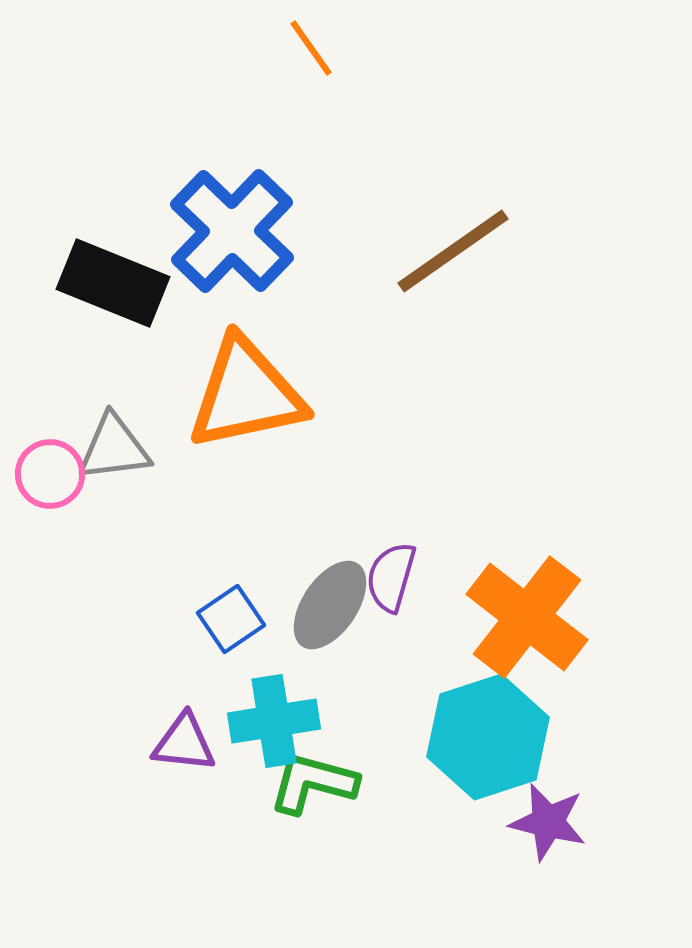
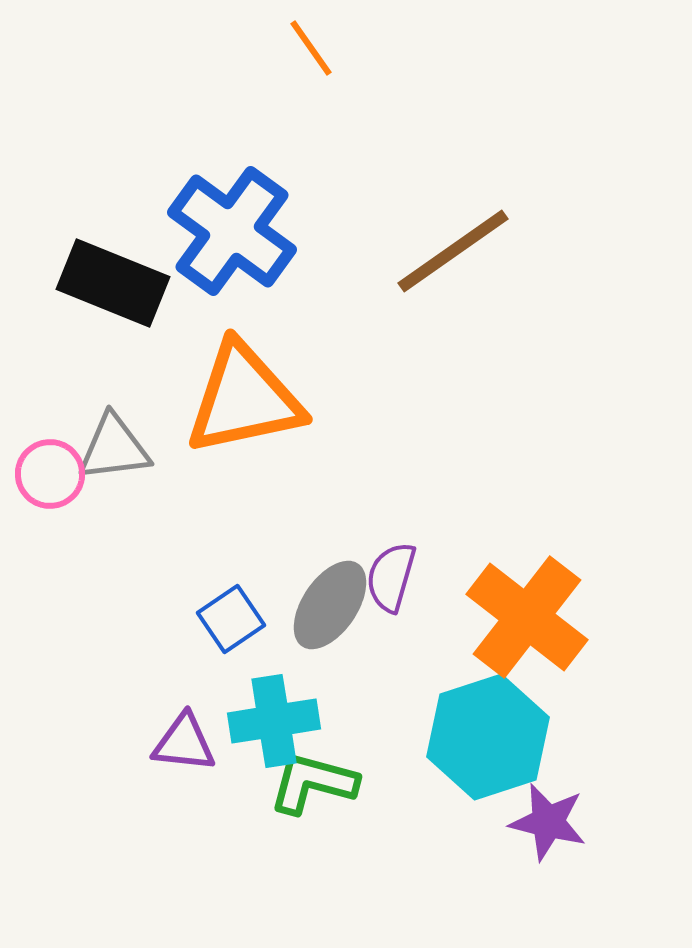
blue cross: rotated 8 degrees counterclockwise
orange triangle: moved 2 px left, 5 px down
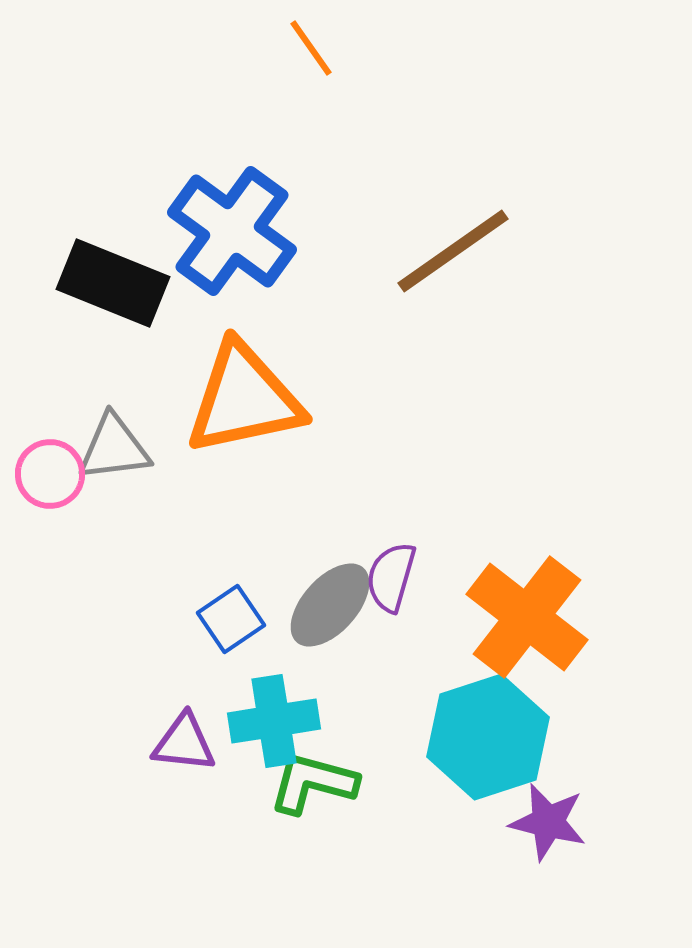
gray ellipse: rotated 8 degrees clockwise
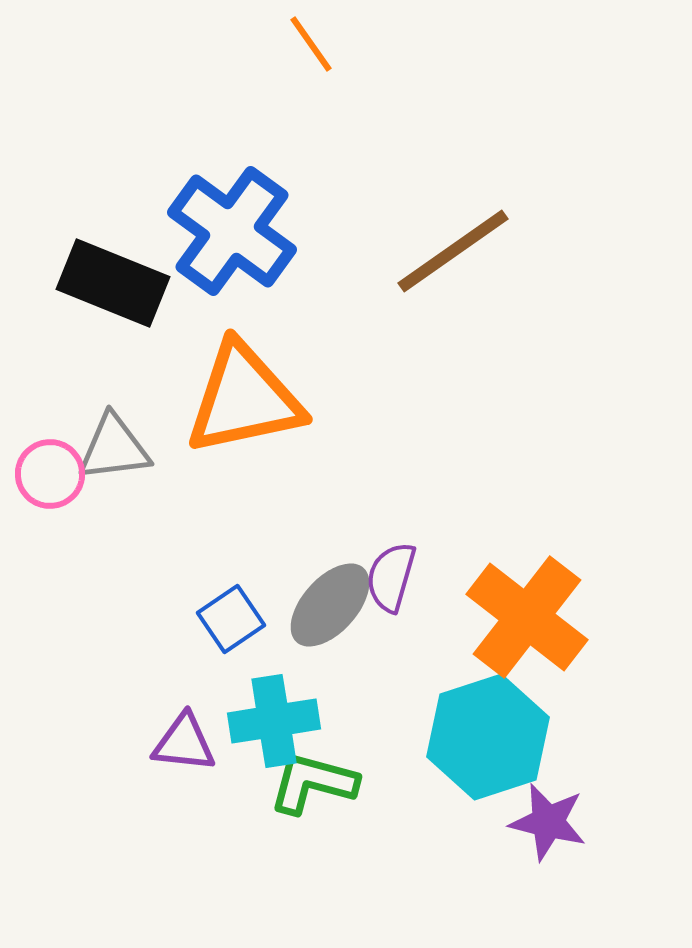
orange line: moved 4 px up
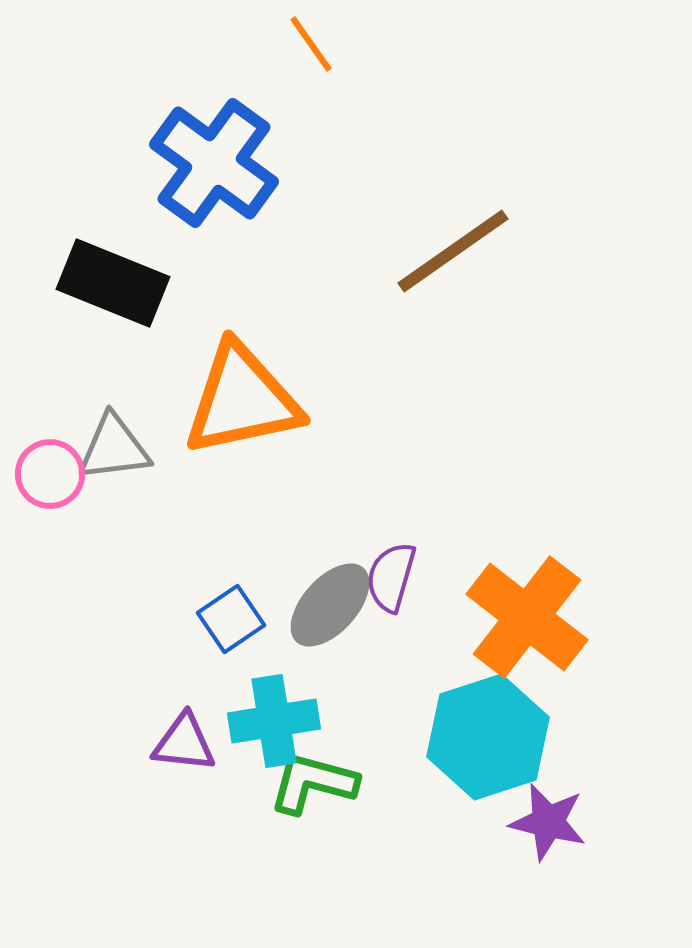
blue cross: moved 18 px left, 68 px up
orange triangle: moved 2 px left, 1 px down
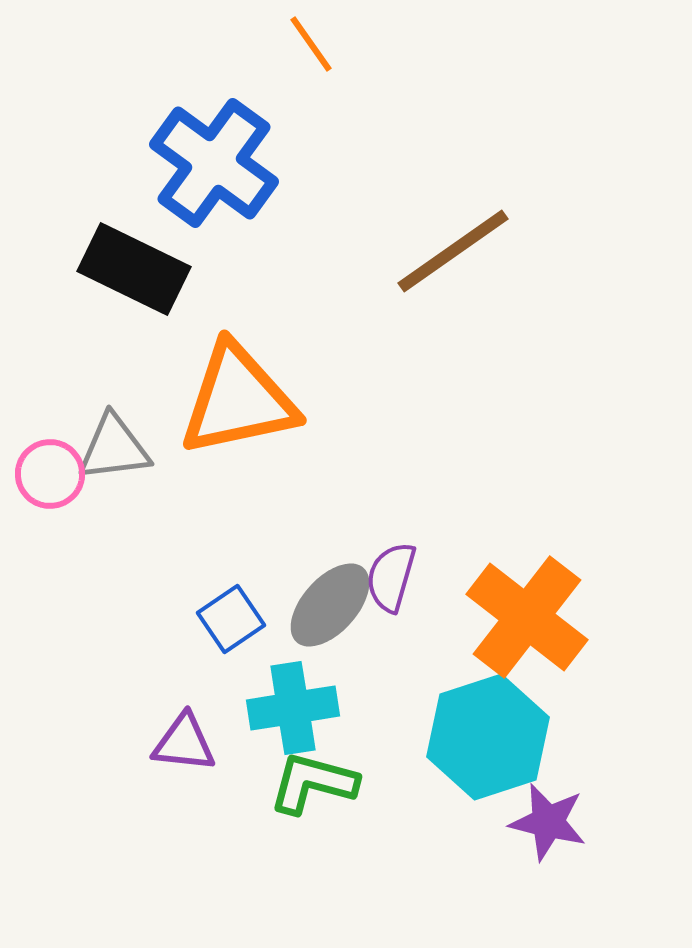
black rectangle: moved 21 px right, 14 px up; rotated 4 degrees clockwise
orange triangle: moved 4 px left
cyan cross: moved 19 px right, 13 px up
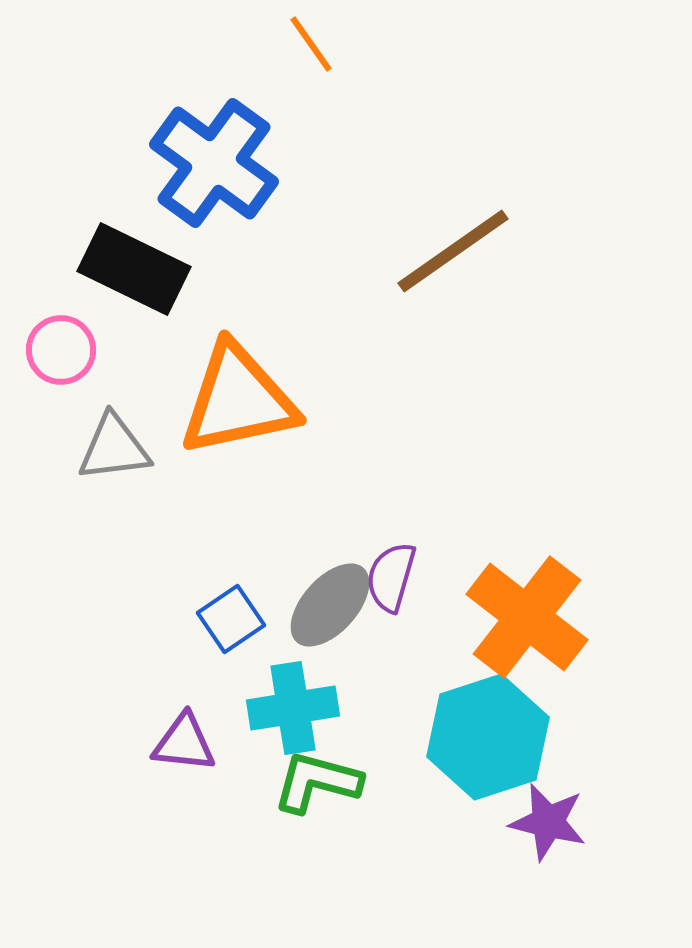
pink circle: moved 11 px right, 124 px up
green L-shape: moved 4 px right, 1 px up
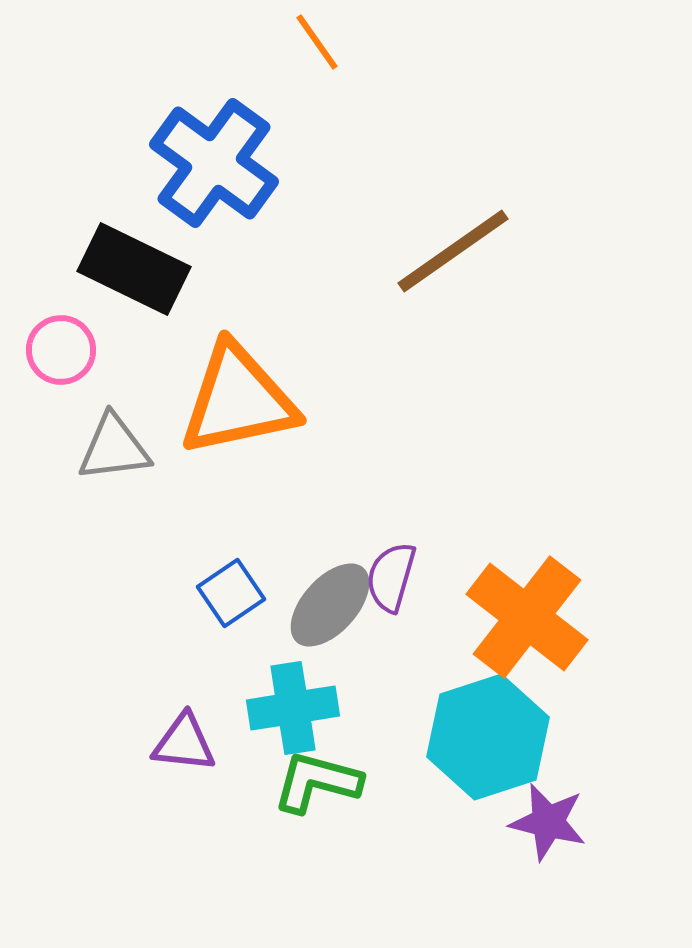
orange line: moved 6 px right, 2 px up
blue square: moved 26 px up
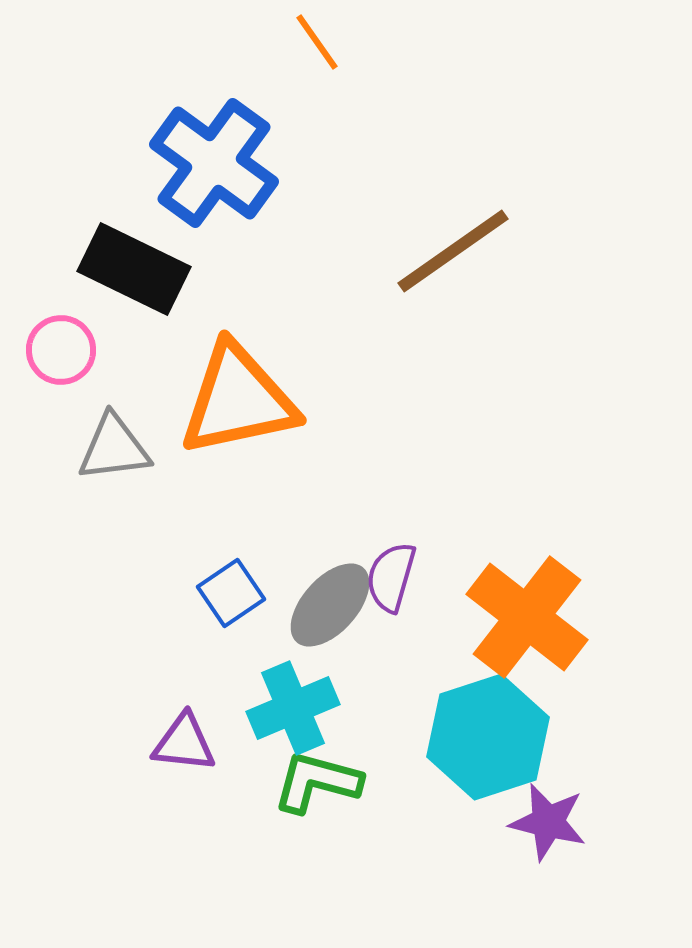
cyan cross: rotated 14 degrees counterclockwise
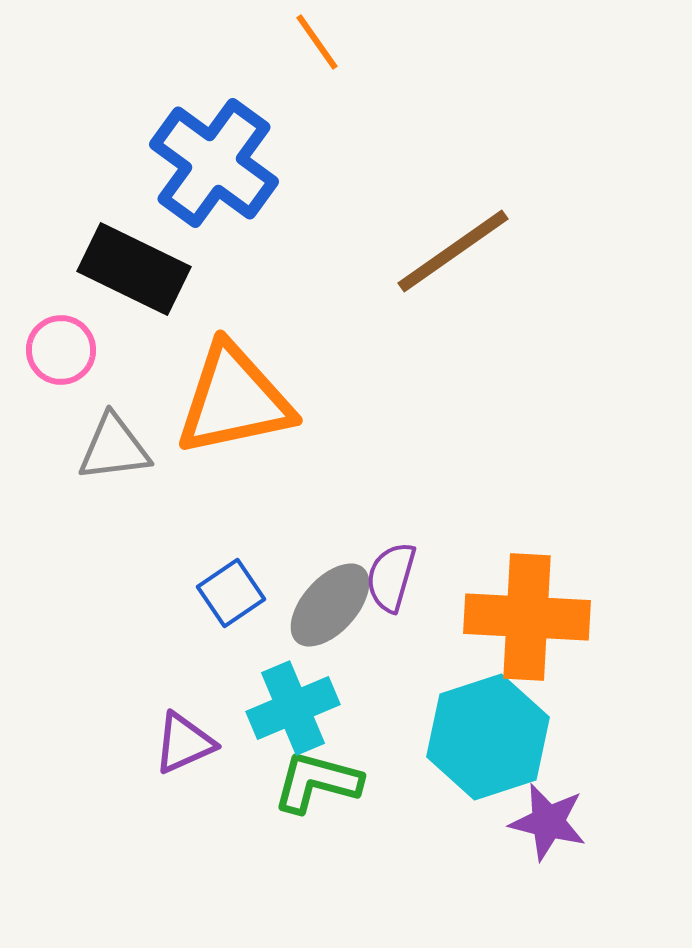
orange triangle: moved 4 px left
orange cross: rotated 35 degrees counterclockwise
purple triangle: rotated 30 degrees counterclockwise
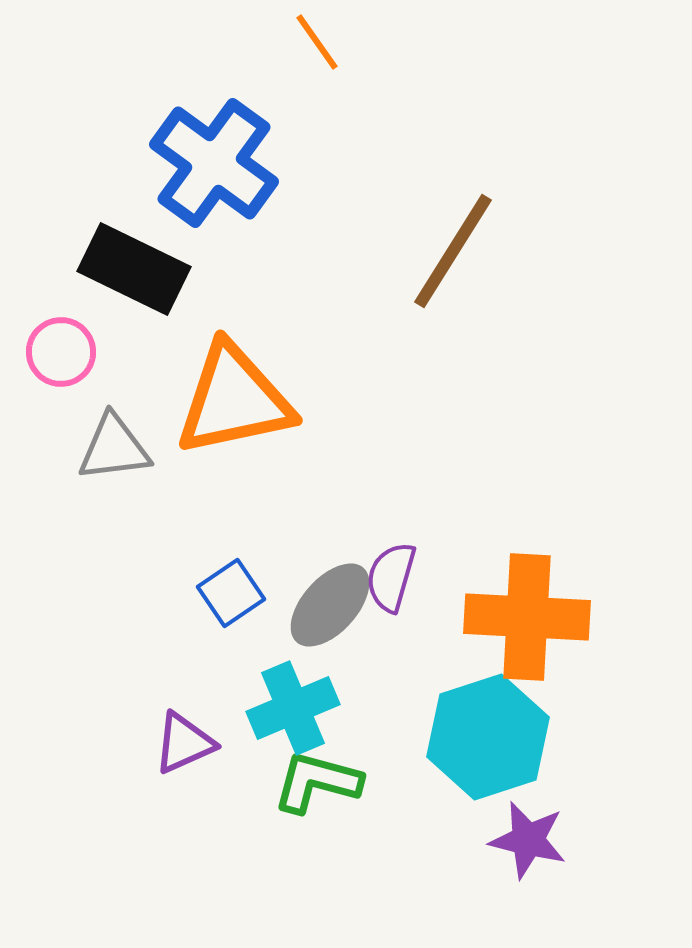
brown line: rotated 23 degrees counterclockwise
pink circle: moved 2 px down
purple star: moved 20 px left, 18 px down
